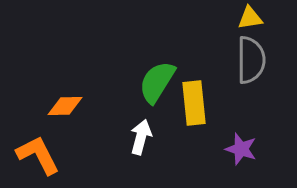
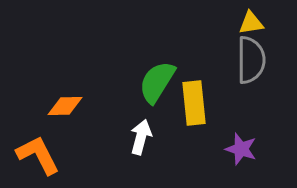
yellow triangle: moved 1 px right, 5 px down
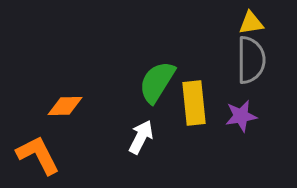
white arrow: rotated 12 degrees clockwise
purple star: moved 33 px up; rotated 28 degrees counterclockwise
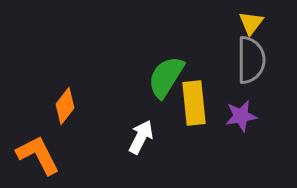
yellow triangle: rotated 44 degrees counterclockwise
green semicircle: moved 9 px right, 5 px up
orange diamond: rotated 51 degrees counterclockwise
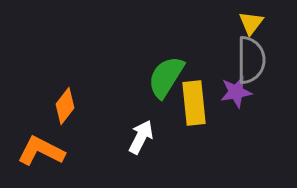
purple star: moved 5 px left, 24 px up
orange L-shape: moved 3 px right, 4 px up; rotated 36 degrees counterclockwise
